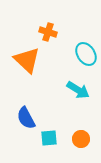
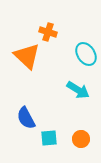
orange triangle: moved 4 px up
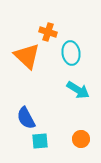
cyan ellipse: moved 15 px left, 1 px up; rotated 25 degrees clockwise
cyan square: moved 9 px left, 3 px down
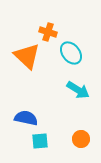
cyan ellipse: rotated 30 degrees counterclockwise
blue semicircle: rotated 130 degrees clockwise
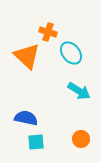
cyan arrow: moved 1 px right, 1 px down
cyan square: moved 4 px left, 1 px down
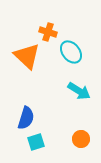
cyan ellipse: moved 1 px up
blue semicircle: rotated 95 degrees clockwise
cyan square: rotated 12 degrees counterclockwise
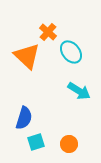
orange cross: rotated 24 degrees clockwise
blue semicircle: moved 2 px left
orange circle: moved 12 px left, 5 px down
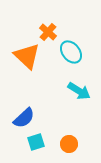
blue semicircle: rotated 30 degrees clockwise
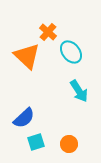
cyan arrow: rotated 25 degrees clockwise
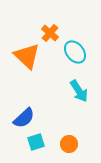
orange cross: moved 2 px right, 1 px down
cyan ellipse: moved 4 px right
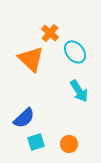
orange triangle: moved 4 px right, 3 px down
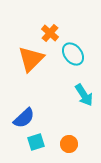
cyan ellipse: moved 2 px left, 2 px down
orange triangle: rotated 32 degrees clockwise
cyan arrow: moved 5 px right, 4 px down
